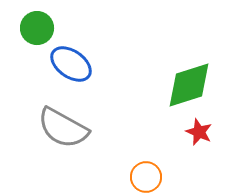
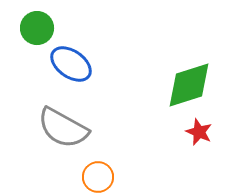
orange circle: moved 48 px left
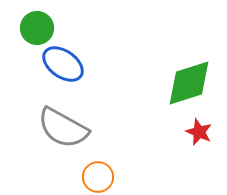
blue ellipse: moved 8 px left
green diamond: moved 2 px up
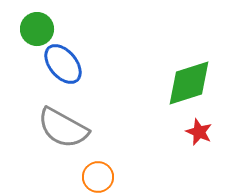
green circle: moved 1 px down
blue ellipse: rotated 15 degrees clockwise
